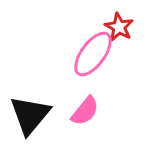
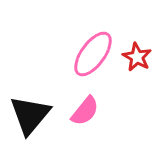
red star: moved 18 px right, 30 px down
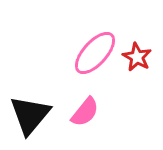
pink ellipse: moved 2 px right, 1 px up; rotated 6 degrees clockwise
pink semicircle: moved 1 px down
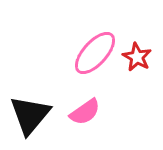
pink semicircle: rotated 16 degrees clockwise
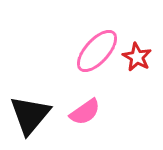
pink ellipse: moved 2 px right, 2 px up
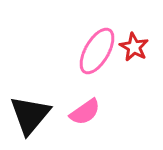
pink ellipse: rotated 12 degrees counterclockwise
red star: moved 3 px left, 10 px up
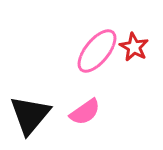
pink ellipse: rotated 9 degrees clockwise
